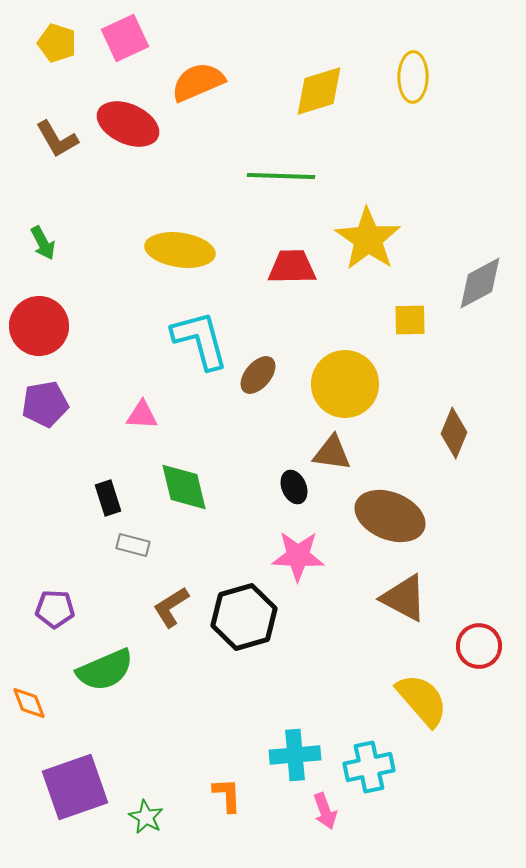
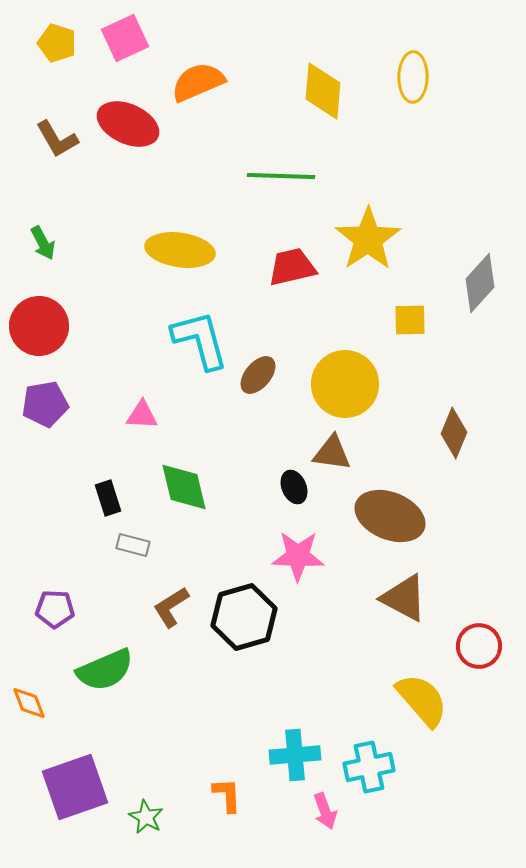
yellow diamond at (319, 91): moved 4 px right; rotated 68 degrees counterclockwise
yellow star at (368, 239): rotated 4 degrees clockwise
red trapezoid at (292, 267): rotated 12 degrees counterclockwise
gray diamond at (480, 283): rotated 20 degrees counterclockwise
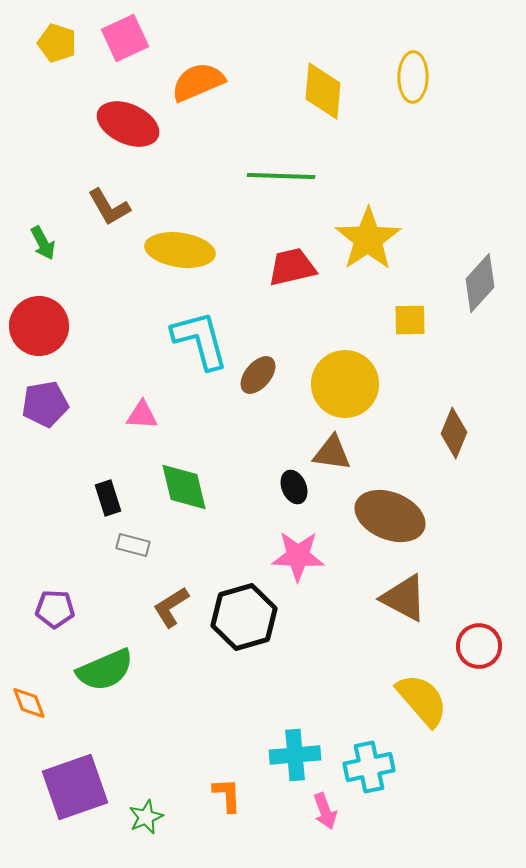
brown L-shape at (57, 139): moved 52 px right, 68 px down
green star at (146, 817): rotated 20 degrees clockwise
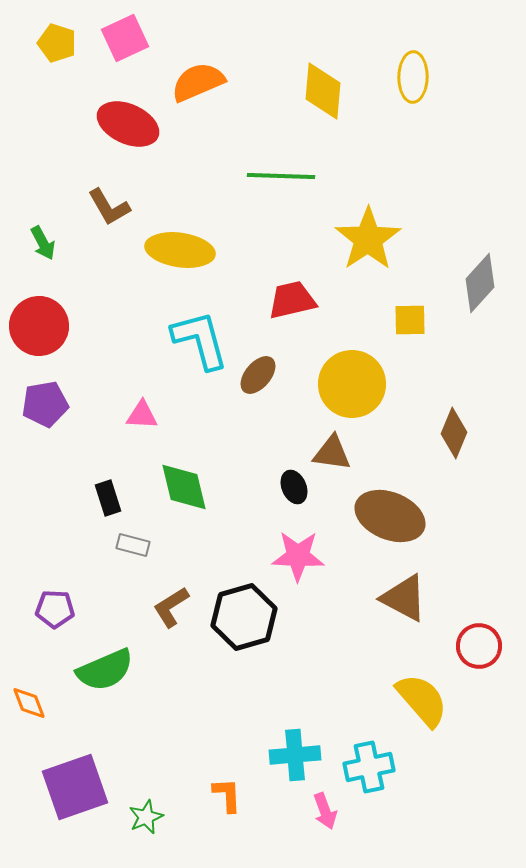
red trapezoid at (292, 267): moved 33 px down
yellow circle at (345, 384): moved 7 px right
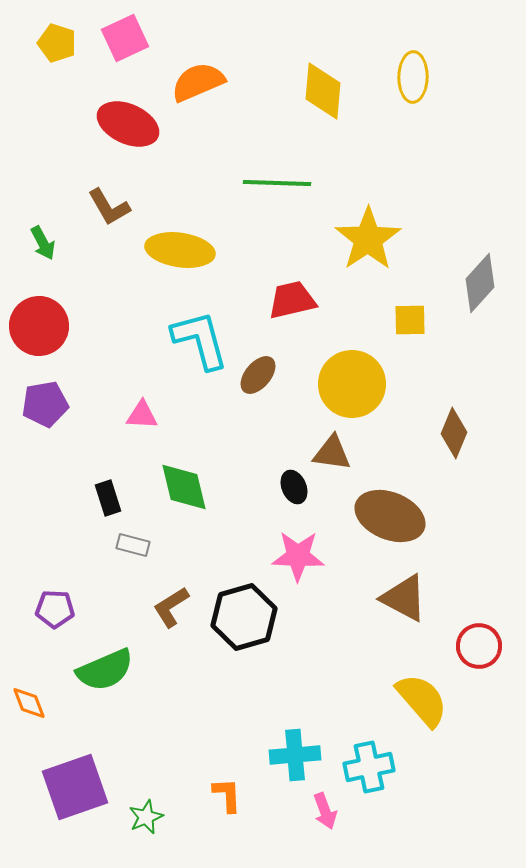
green line at (281, 176): moved 4 px left, 7 px down
